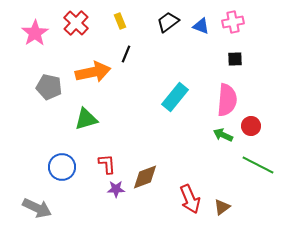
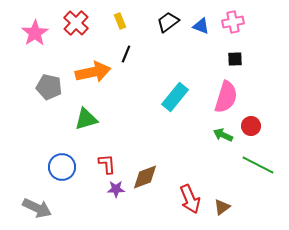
pink semicircle: moved 1 px left, 3 px up; rotated 12 degrees clockwise
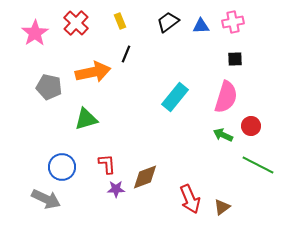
blue triangle: rotated 24 degrees counterclockwise
gray arrow: moved 9 px right, 9 px up
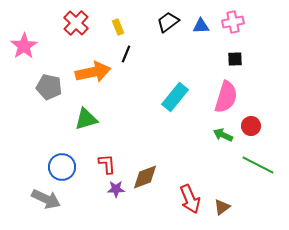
yellow rectangle: moved 2 px left, 6 px down
pink star: moved 11 px left, 13 px down
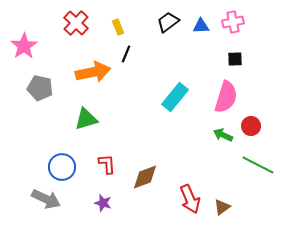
gray pentagon: moved 9 px left, 1 px down
purple star: moved 13 px left, 14 px down; rotated 18 degrees clockwise
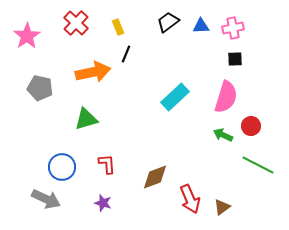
pink cross: moved 6 px down
pink star: moved 3 px right, 10 px up
cyan rectangle: rotated 8 degrees clockwise
brown diamond: moved 10 px right
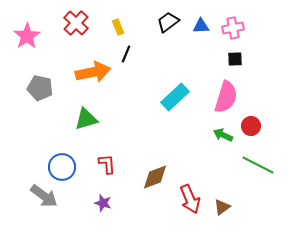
gray arrow: moved 2 px left, 3 px up; rotated 12 degrees clockwise
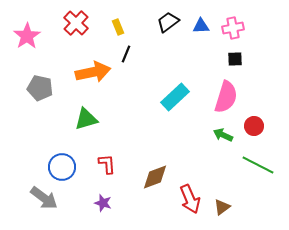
red circle: moved 3 px right
gray arrow: moved 2 px down
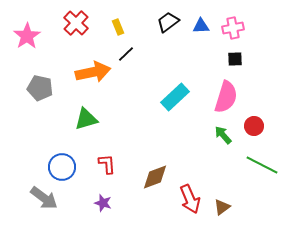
black line: rotated 24 degrees clockwise
green arrow: rotated 24 degrees clockwise
green line: moved 4 px right
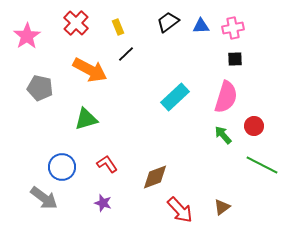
orange arrow: moved 3 px left, 2 px up; rotated 40 degrees clockwise
red L-shape: rotated 30 degrees counterclockwise
red arrow: moved 10 px left, 11 px down; rotated 20 degrees counterclockwise
